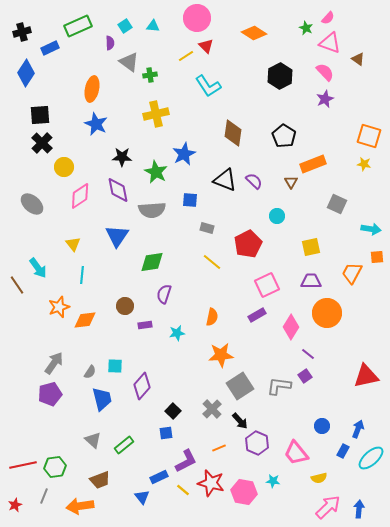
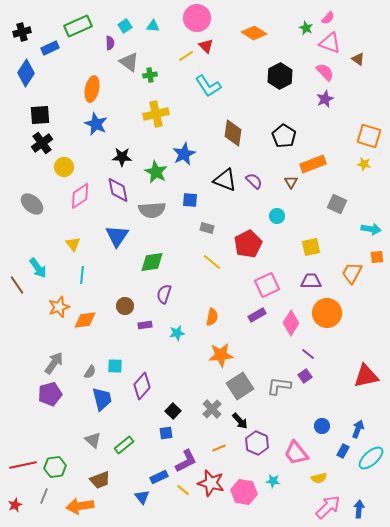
black cross at (42, 143): rotated 10 degrees clockwise
pink diamond at (291, 327): moved 4 px up
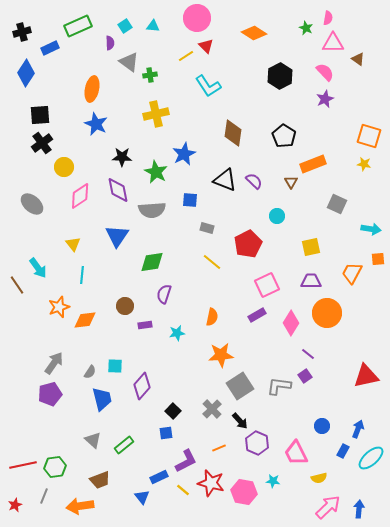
pink semicircle at (328, 18): rotated 32 degrees counterclockwise
pink triangle at (330, 43): moved 3 px right; rotated 20 degrees counterclockwise
orange square at (377, 257): moved 1 px right, 2 px down
pink trapezoid at (296, 453): rotated 12 degrees clockwise
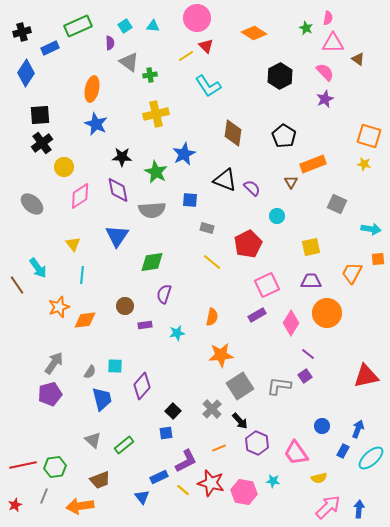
purple semicircle at (254, 181): moved 2 px left, 7 px down
pink trapezoid at (296, 453): rotated 8 degrees counterclockwise
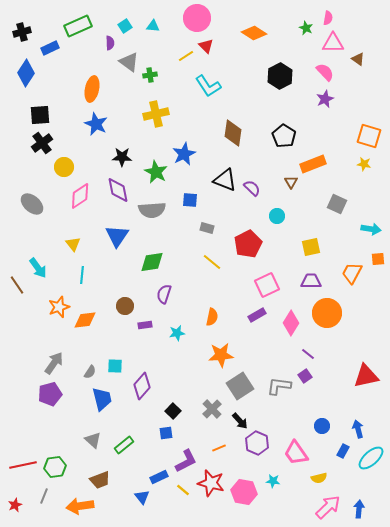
blue arrow at (358, 429): rotated 36 degrees counterclockwise
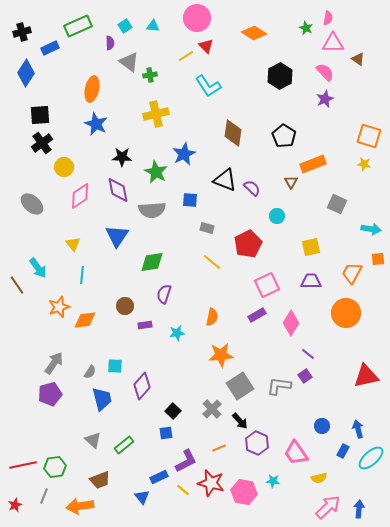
orange circle at (327, 313): moved 19 px right
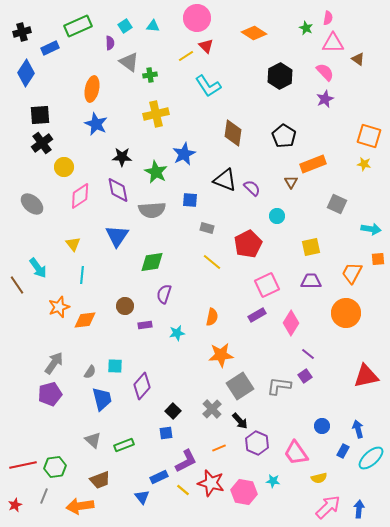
green rectangle at (124, 445): rotated 18 degrees clockwise
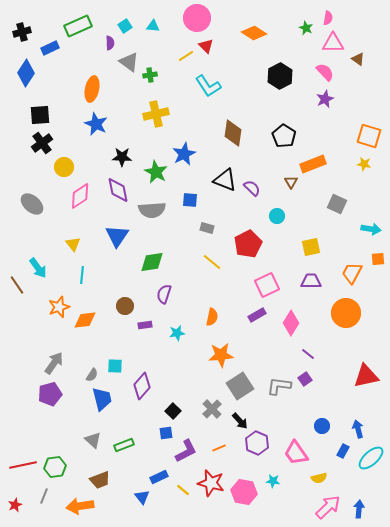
gray semicircle at (90, 372): moved 2 px right, 3 px down
purple square at (305, 376): moved 3 px down
purple L-shape at (186, 461): moved 10 px up
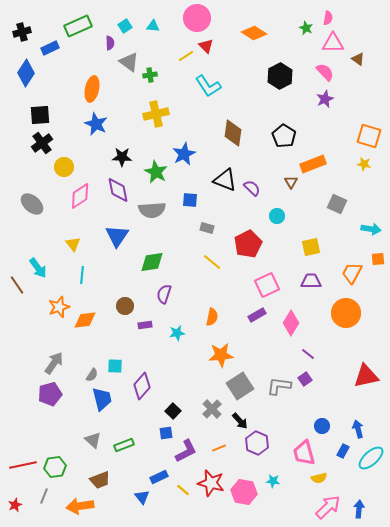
pink trapezoid at (296, 453): moved 8 px right; rotated 20 degrees clockwise
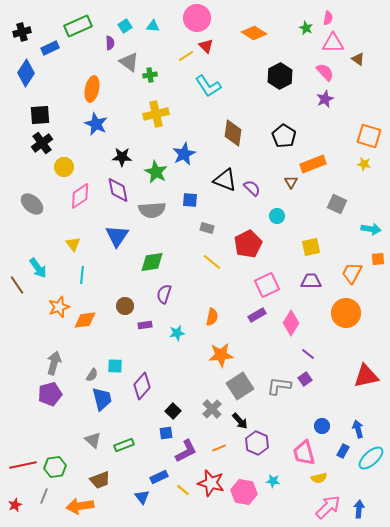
gray arrow at (54, 363): rotated 20 degrees counterclockwise
